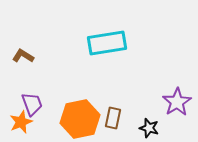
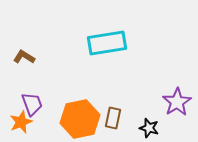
brown L-shape: moved 1 px right, 1 px down
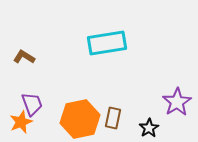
black star: rotated 24 degrees clockwise
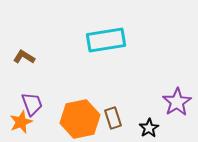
cyan rectangle: moved 1 px left, 3 px up
brown rectangle: rotated 30 degrees counterclockwise
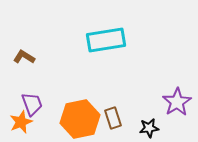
black star: rotated 24 degrees clockwise
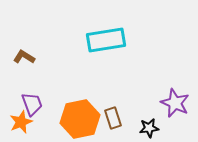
purple star: moved 2 px left, 1 px down; rotated 16 degrees counterclockwise
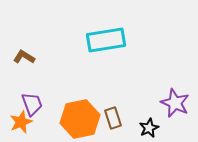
black star: rotated 18 degrees counterclockwise
